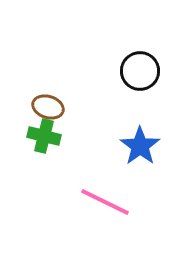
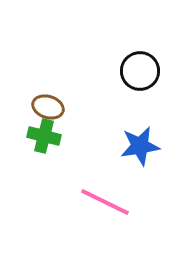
blue star: rotated 27 degrees clockwise
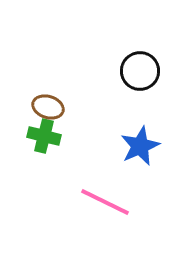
blue star: rotated 15 degrees counterclockwise
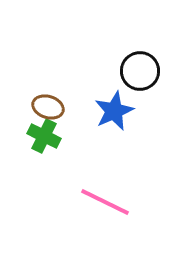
green cross: rotated 12 degrees clockwise
blue star: moved 26 px left, 35 px up
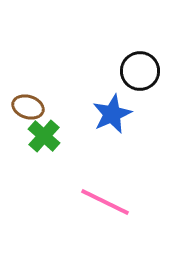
brown ellipse: moved 20 px left
blue star: moved 2 px left, 3 px down
green cross: rotated 16 degrees clockwise
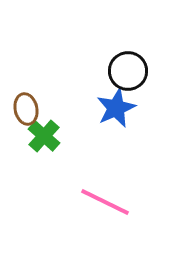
black circle: moved 12 px left
brown ellipse: moved 2 px left, 2 px down; rotated 60 degrees clockwise
blue star: moved 4 px right, 6 px up
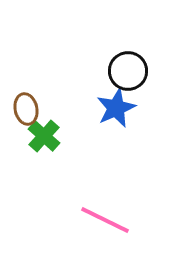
pink line: moved 18 px down
